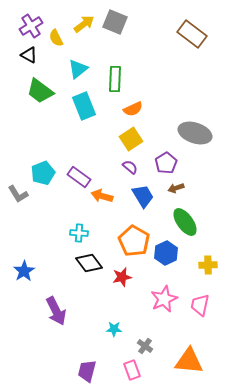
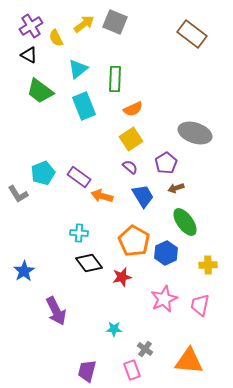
gray cross: moved 3 px down
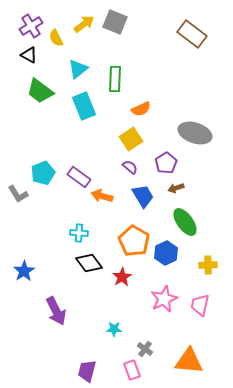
orange semicircle: moved 8 px right
red star: rotated 18 degrees counterclockwise
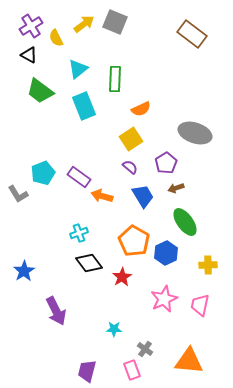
cyan cross: rotated 24 degrees counterclockwise
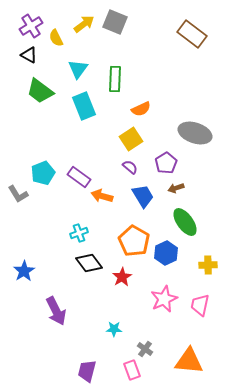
cyan triangle: rotated 15 degrees counterclockwise
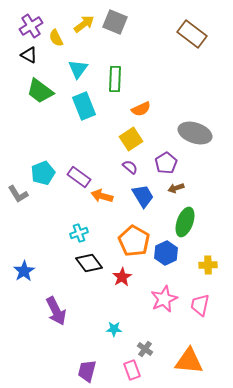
green ellipse: rotated 56 degrees clockwise
